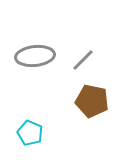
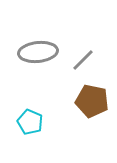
gray ellipse: moved 3 px right, 4 px up
cyan pentagon: moved 11 px up
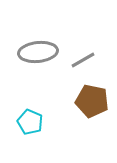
gray line: rotated 15 degrees clockwise
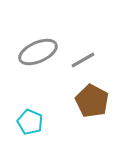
gray ellipse: rotated 18 degrees counterclockwise
brown pentagon: rotated 16 degrees clockwise
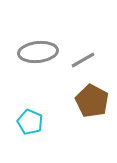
gray ellipse: rotated 18 degrees clockwise
